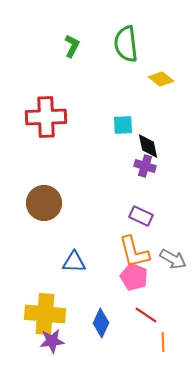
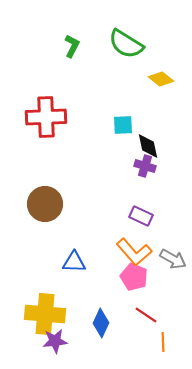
green semicircle: rotated 51 degrees counterclockwise
brown circle: moved 1 px right, 1 px down
orange L-shape: rotated 27 degrees counterclockwise
purple star: moved 3 px right
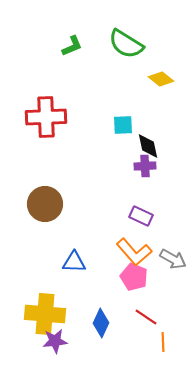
green L-shape: rotated 40 degrees clockwise
purple cross: rotated 20 degrees counterclockwise
red line: moved 2 px down
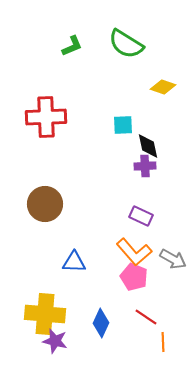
yellow diamond: moved 2 px right, 8 px down; rotated 20 degrees counterclockwise
purple star: rotated 20 degrees clockwise
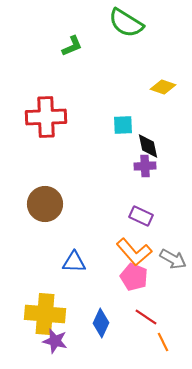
green semicircle: moved 21 px up
orange line: rotated 24 degrees counterclockwise
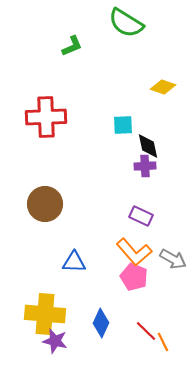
red line: moved 14 px down; rotated 10 degrees clockwise
